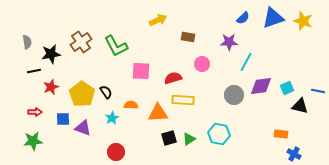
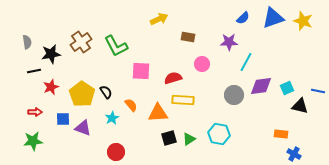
yellow arrow: moved 1 px right, 1 px up
orange semicircle: rotated 48 degrees clockwise
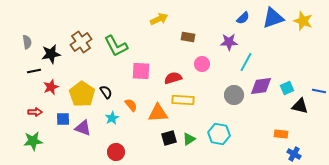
blue line: moved 1 px right
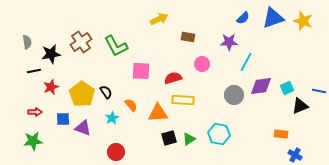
black triangle: rotated 36 degrees counterclockwise
blue cross: moved 1 px right, 1 px down
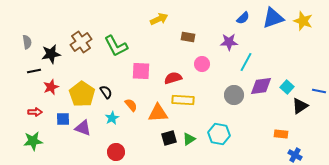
cyan square: moved 1 px up; rotated 24 degrees counterclockwise
black triangle: rotated 12 degrees counterclockwise
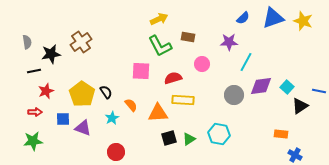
green L-shape: moved 44 px right
red star: moved 5 px left, 4 px down
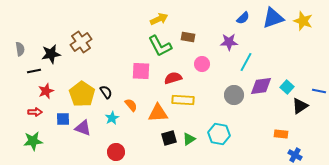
gray semicircle: moved 7 px left, 7 px down
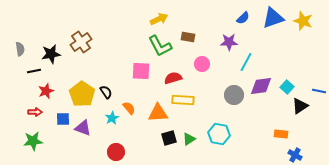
orange semicircle: moved 2 px left, 3 px down
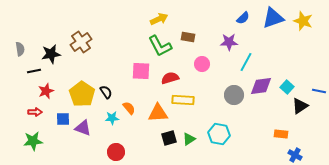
red semicircle: moved 3 px left
cyan star: rotated 24 degrees clockwise
